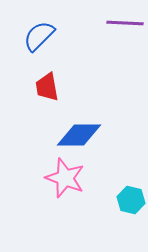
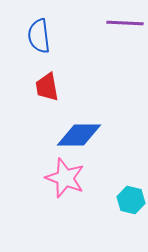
blue semicircle: rotated 52 degrees counterclockwise
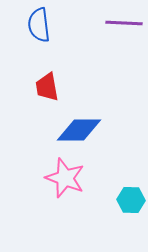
purple line: moved 1 px left
blue semicircle: moved 11 px up
blue diamond: moved 5 px up
cyan hexagon: rotated 12 degrees counterclockwise
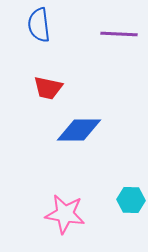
purple line: moved 5 px left, 11 px down
red trapezoid: moved 1 px right, 1 px down; rotated 68 degrees counterclockwise
pink star: moved 36 px down; rotated 12 degrees counterclockwise
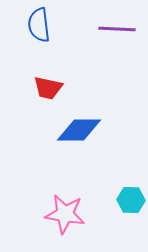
purple line: moved 2 px left, 5 px up
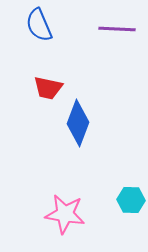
blue semicircle: rotated 16 degrees counterclockwise
blue diamond: moved 1 px left, 7 px up; rotated 69 degrees counterclockwise
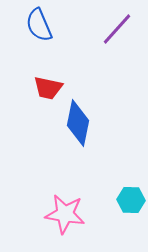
purple line: rotated 51 degrees counterclockwise
blue diamond: rotated 9 degrees counterclockwise
